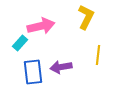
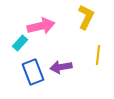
blue rectangle: rotated 15 degrees counterclockwise
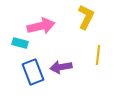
cyan rectangle: rotated 63 degrees clockwise
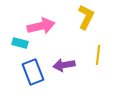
purple arrow: moved 3 px right, 2 px up
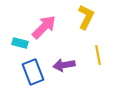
pink arrow: moved 3 px right, 1 px down; rotated 32 degrees counterclockwise
yellow line: rotated 18 degrees counterclockwise
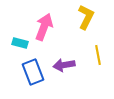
pink arrow: rotated 24 degrees counterclockwise
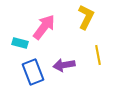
pink arrow: rotated 16 degrees clockwise
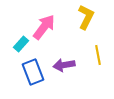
cyan rectangle: moved 1 px right, 1 px down; rotated 63 degrees counterclockwise
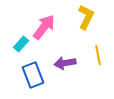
purple arrow: moved 1 px right, 2 px up
blue rectangle: moved 3 px down
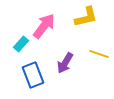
yellow L-shape: rotated 50 degrees clockwise
pink arrow: moved 1 px up
yellow line: moved 1 px right, 1 px up; rotated 60 degrees counterclockwise
purple arrow: rotated 50 degrees counterclockwise
